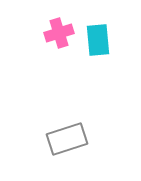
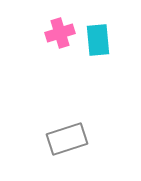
pink cross: moved 1 px right
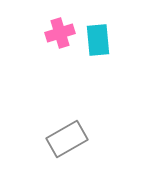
gray rectangle: rotated 12 degrees counterclockwise
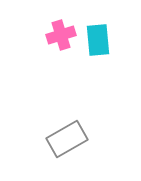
pink cross: moved 1 px right, 2 px down
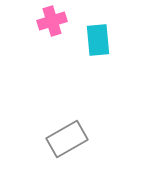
pink cross: moved 9 px left, 14 px up
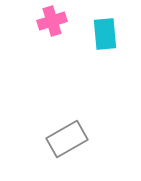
cyan rectangle: moved 7 px right, 6 px up
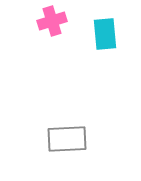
gray rectangle: rotated 27 degrees clockwise
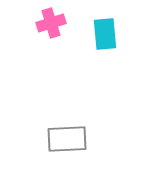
pink cross: moved 1 px left, 2 px down
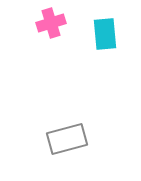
gray rectangle: rotated 12 degrees counterclockwise
